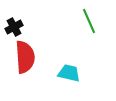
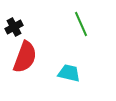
green line: moved 8 px left, 3 px down
red semicircle: rotated 24 degrees clockwise
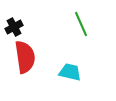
red semicircle: rotated 28 degrees counterclockwise
cyan trapezoid: moved 1 px right, 1 px up
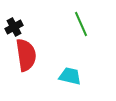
red semicircle: moved 1 px right, 2 px up
cyan trapezoid: moved 4 px down
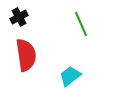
black cross: moved 5 px right, 10 px up
cyan trapezoid: rotated 50 degrees counterclockwise
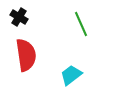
black cross: rotated 30 degrees counterclockwise
cyan trapezoid: moved 1 px right, 1 px up
